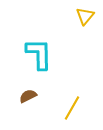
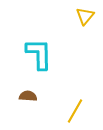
brown semicircle: rotated 30 degrees clockwise
yellow line: moved 3 px right, 3 px down
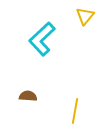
cyan L-shape: moved 3 px right, 15 px up; rotated 132 degrees counterclockwise
yellow line: rotated 20 degrees counterclockwise
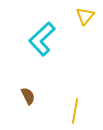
brown semicircle: rotated 60 degrees clockwise
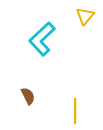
yellow line: rotated 10 degrees counterclockwise
